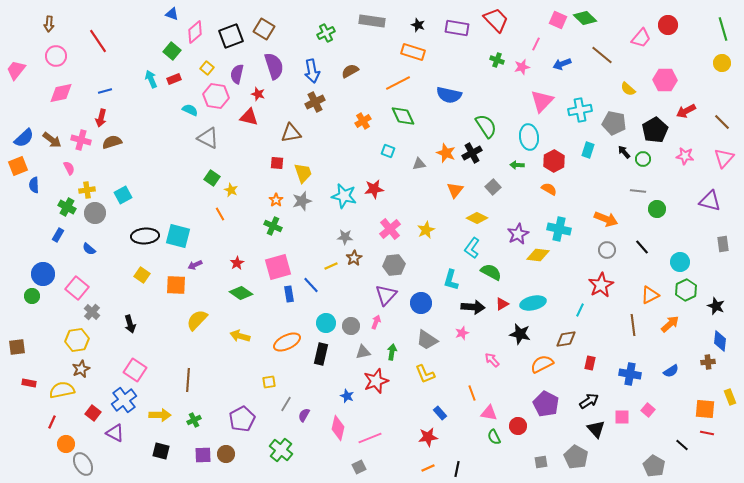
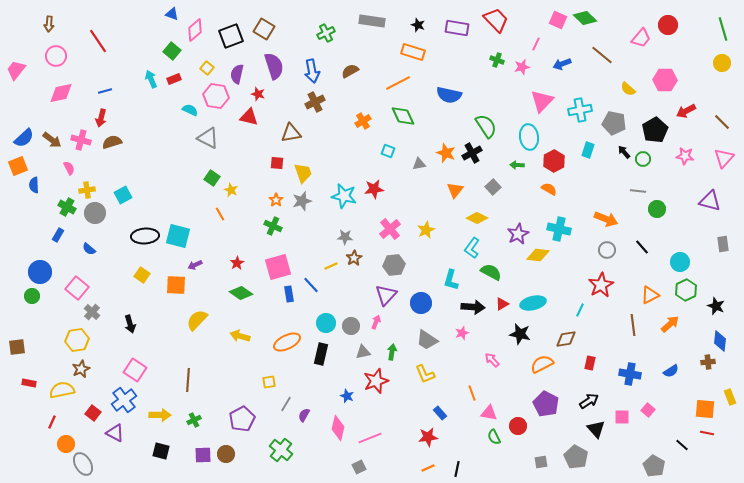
pink diamond at (195, 32): moved 2 px up
blue circle at (43, 274): moved 3 px left, 2 px up
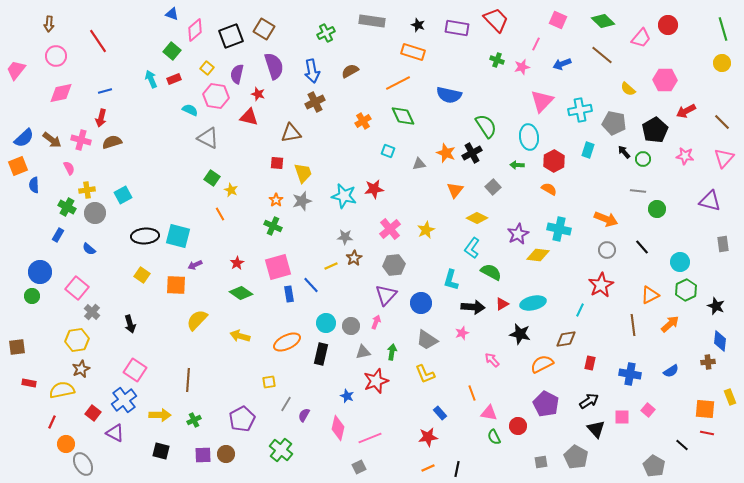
green diamond at (585, 18): moved 18 px right, 3 px down
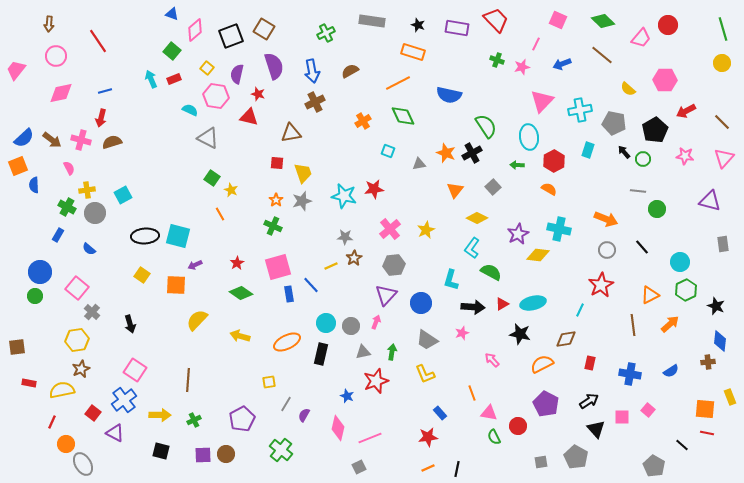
green circle at (32, 296): moved 3 px right
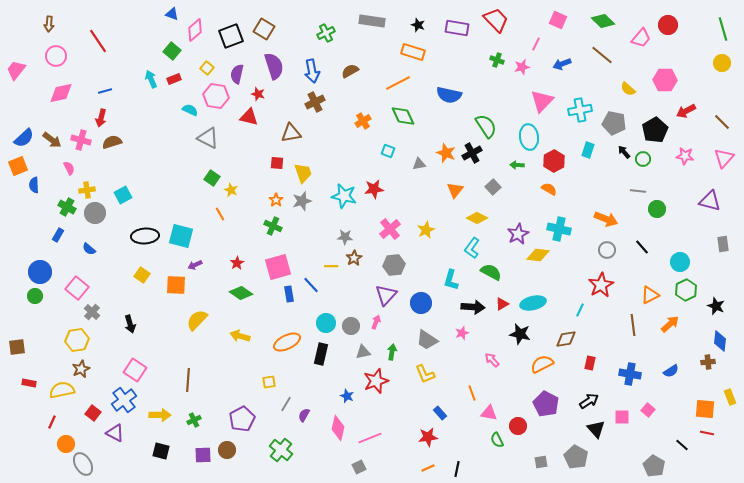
cyan square at (178, 236): moved 3 px right
yellow line at (331, 266): rotated 24 degrees clockwise
green semicircle at (494, 437): moved 3 px right, 3 px down
brown circle at (226, 454): moved 1 px right, 4 px up
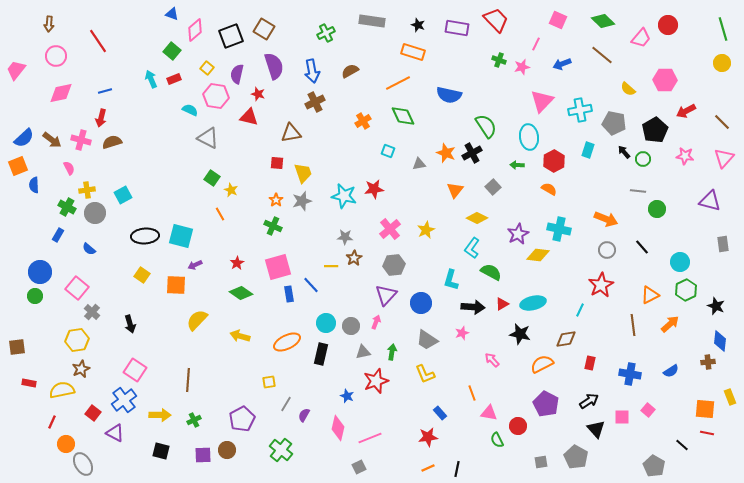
green cross at (497, 60): moved 2 px right
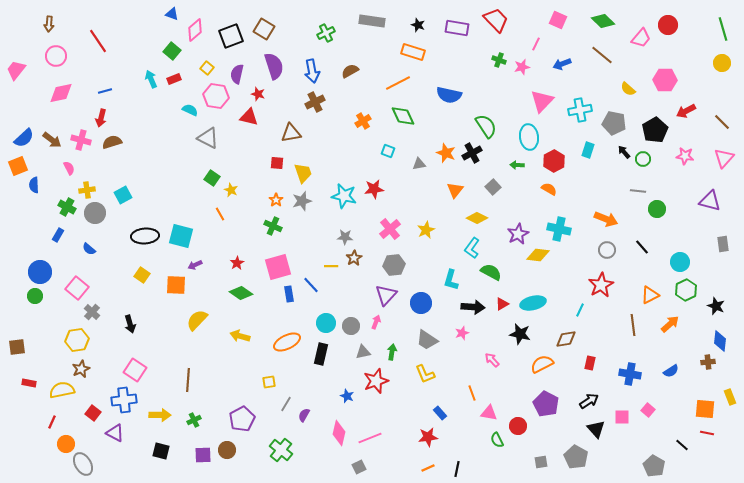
blue cross at (124, 400): rotated 30 degrees clockwise
pink diamond at (338, 428): moved 1 px right, 5 px down
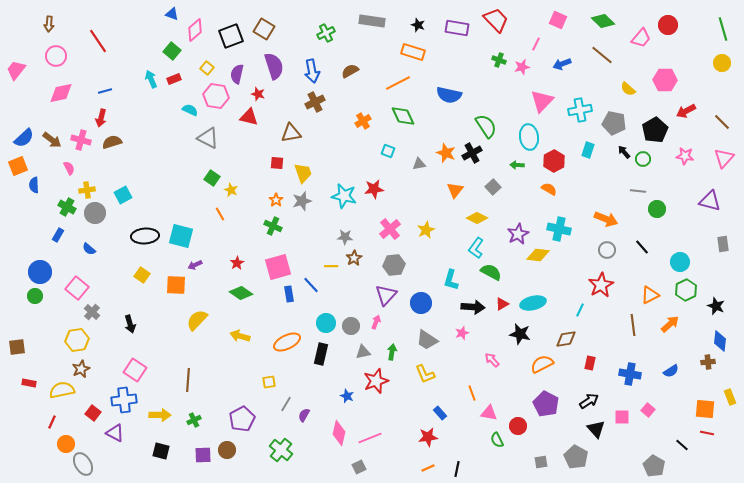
cyan L-shape at (472, 248): moved 4 px right
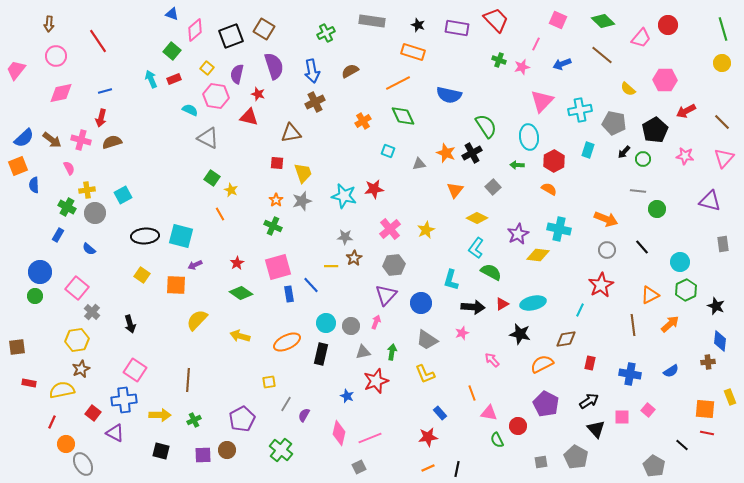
black arrow at (624, 152): rotated 96 degrees counterclockwise
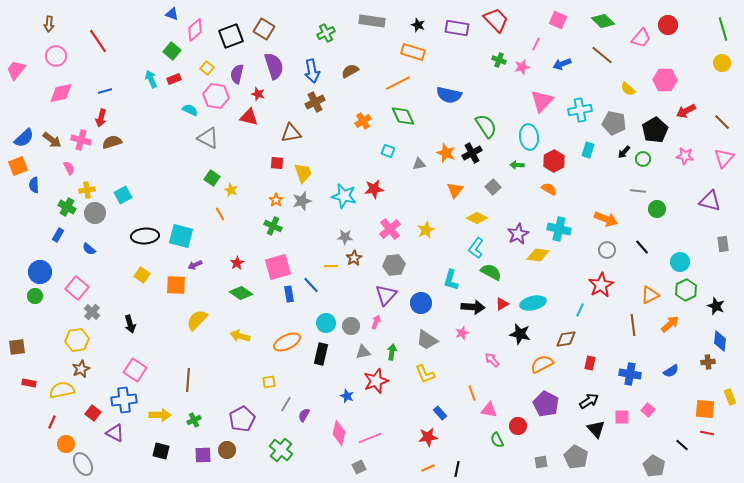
pink triangle at (489, 413): moved 3 px up
